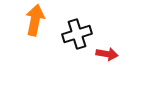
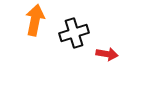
black cross: moved 3 px left, 1 px up
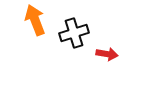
orange arrow: rotated 32 degrees counterclockwise
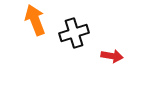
red arrow: moved 5 px right, 2 px down
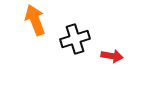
black cross: moved 1 px right, 6 px down
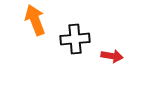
black cross: rotated 12 degrees clockwise
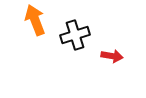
black cross: moved 4 px up; rotated 12 degrees counterclockwise
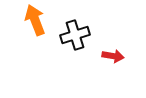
red arrow: moved 1 px right
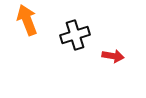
orange arrow: moved 8 px left
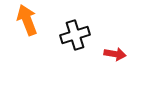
red arrow: moved 2 px right, 2 px up
